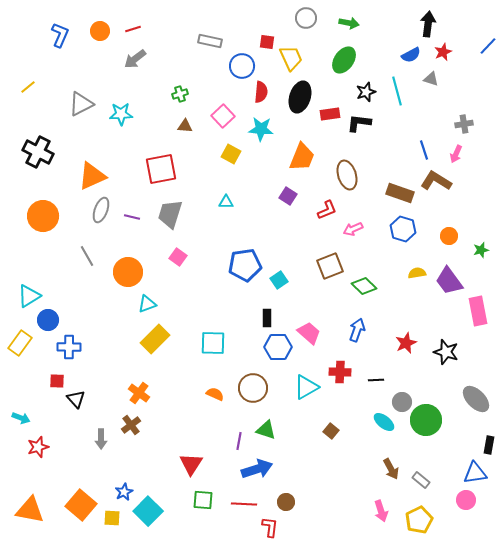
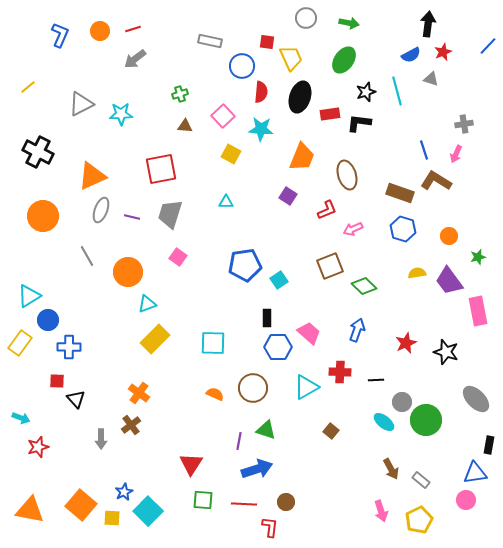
green star at (481, 250): moved 3 px left, 7 px down
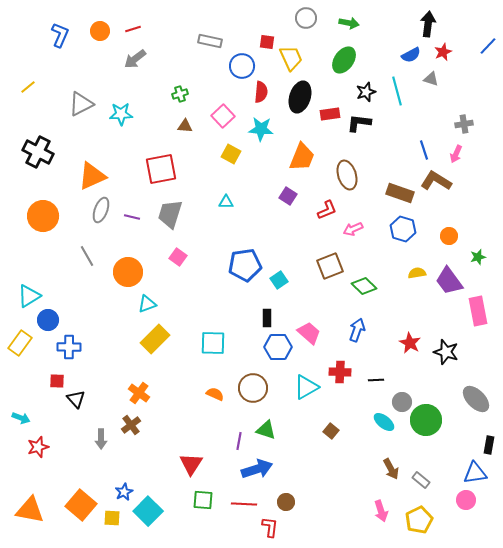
red star at (406, 343): moved 4 px right; rotated 20 degrees counterclockwise
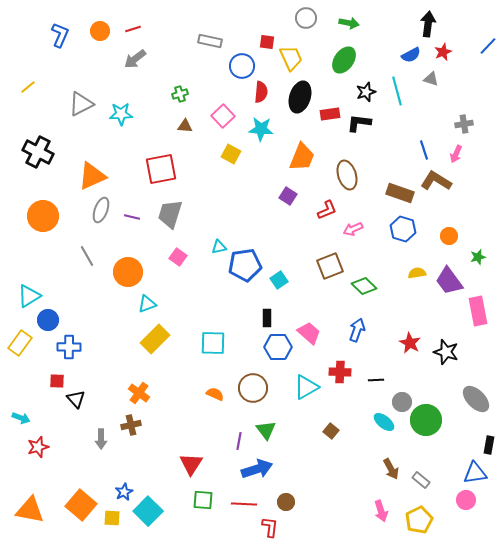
cyan triangle at (226, 202): moved 7 px left, 45 px down; rotated 14 degrees counterclockwise
brown cross at (131, 425): rotated 24 degrees clockwise
green triangle at (266, 430): rotated 35 degrees clockwise
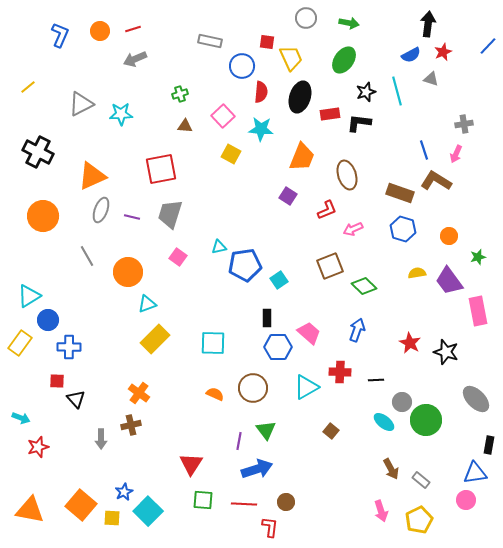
gray arrow at (135, 59): rotated 15 degrees clockwise
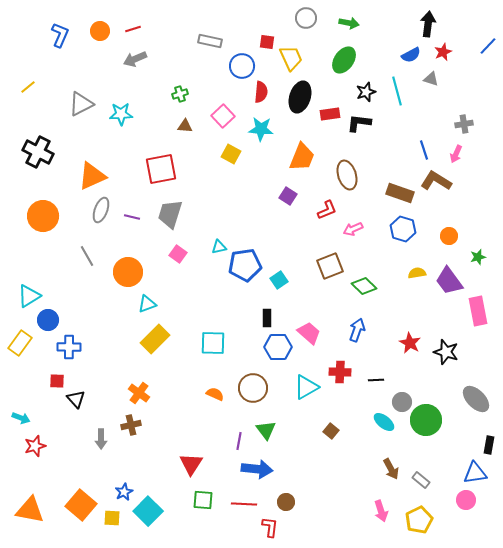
pink square at (178, 257): moved 3 px up
red star at (38, 447): moved 3 px left, 1 px up
blue arrow at (257, 469): rotated 24 degrees clockwise
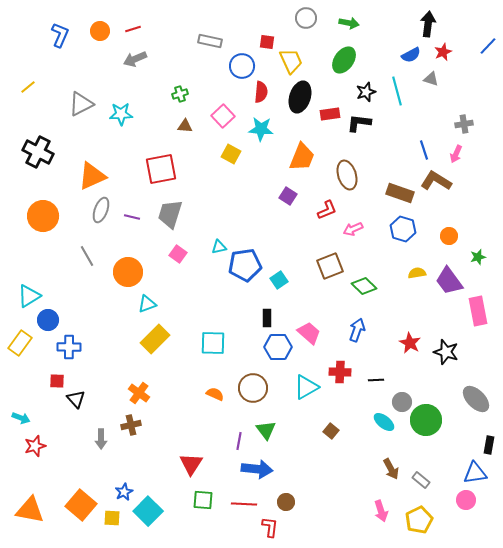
yellow trapezoid at (291, 58): moved 3 px down
